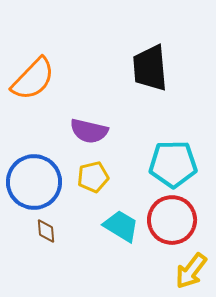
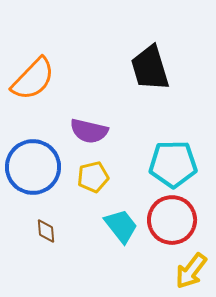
black trapezoid: rotated 12 degrees counterclockwise
blue circle: moved 1 px left, 15 px up
cyan trapezoid: rotated 21 degrees clockwise
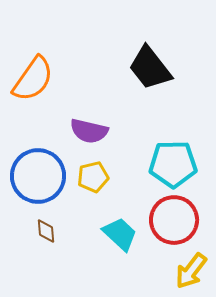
black trapezoid: rotated 21 degrees counterclockwise
orange semicircle: rotated 9 degrees counterclockwise
blue circle: moved 5 px right, 9 px down
red circle: moved 2 px right
cyan trapezoid: moved 1 px left, 8 px down; rotated 9 degrees counterclockwise
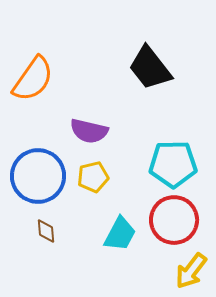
cyan trapezoid: rotated 75 degrees clockwise
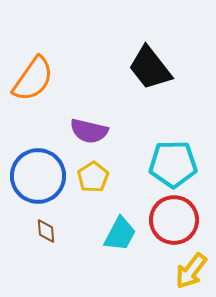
yellow pentagon: rotated 20 degrees counterclockwise
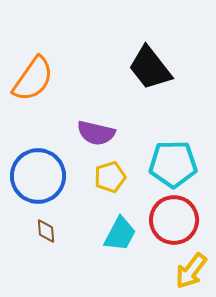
purple semicircle: moved 7 px right, 2 px down
yellow pentagon: moved 17 px right; rotated 16 degrees clockwise
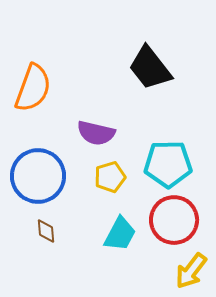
orange semicircle: moved 9 px down; rotated 15 degrees counterclockwise
cyan pentagon: moved 5 px left
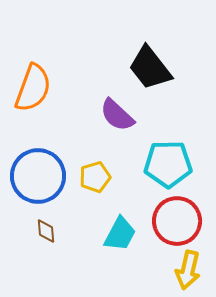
purple semicircle: moved 21 px right, 18 px up; rotated 30 degrees clockwise
yellow pentagon: moved 15 px left
red circle: moved 3 px right, 1 px down
yellow arrow: moved 3 px left, 1 px up; rotated 24 degrees counterclockwise
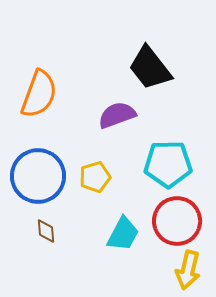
orange semicircle: moved 6 px right, 6 px down
purple semicircle: rotated 117 degrees clockwise
cyan trapezoid: moved 3 px right
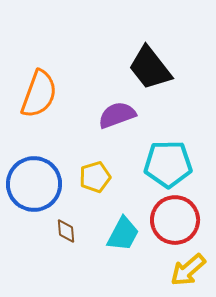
blue circle: moved 4 px left, 8 px down
red circle: moved 2 px left, 1 px up
brown diamond: moved 20 px right
yellow arrow: rotated 36 degrees clockwise
